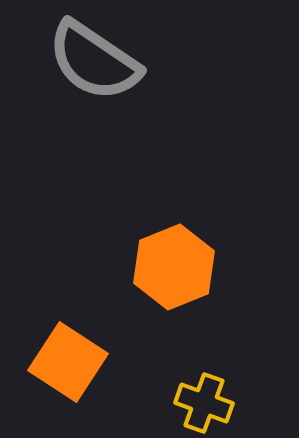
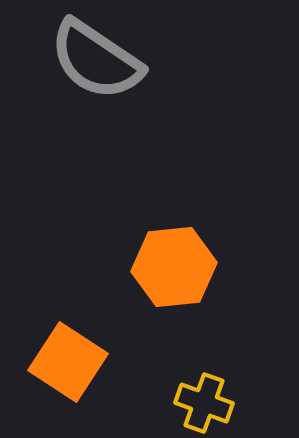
gray semicircle: moved 2 px right, 1 px up
orange hexagon: rotated 16 degrees clockwise
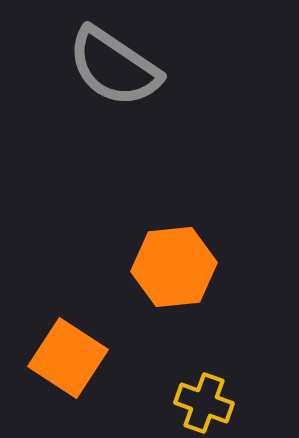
gray semicircle: moved 18 px right, 7 px down
orange square: moved 4 px up
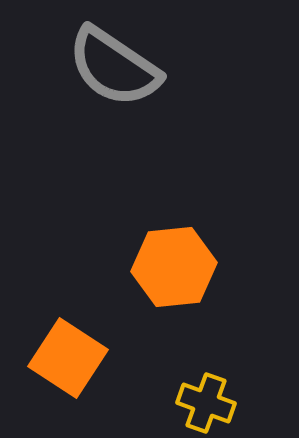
yellow cross: moved 2 px right
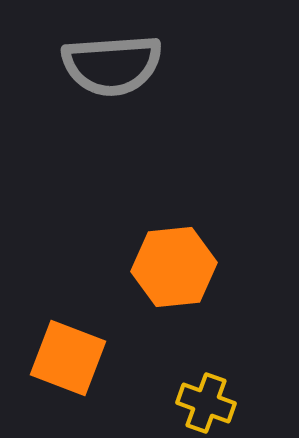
gray semicircle: moved 2 px left, 2 px up; rotated 38 degrees counterclockwise
orange square: rotated 12 degrees counterclockwise
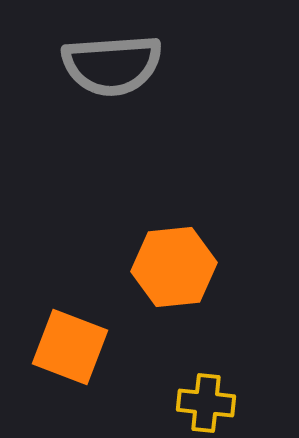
orange square: moved 2 px right, 11 px up
yellow cross: rotated 14 degrees counterclockwise
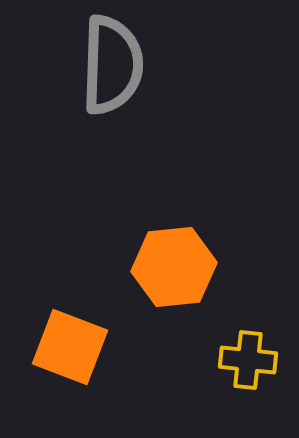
gray semicircle: rotated 84 degrees counterclockwise
yellow cross: moved 42 px right, 43 px up
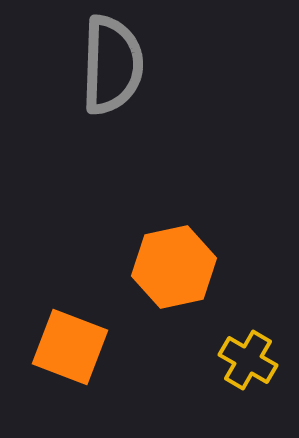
orange hexagon: rotated 6 degrees counterclockwise
yellow cross: rotated 24 degrees clockwise
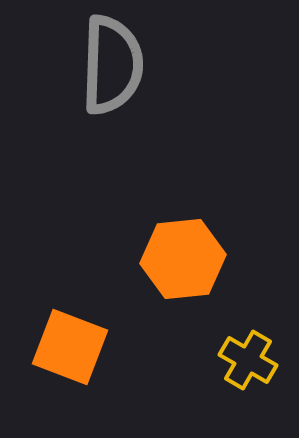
orange hexagon: moved 9 px right, 8 px up; rotated 6 degrees clockwise
